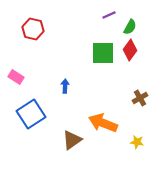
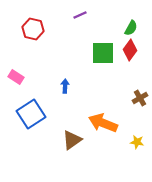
purple line: moved 29 px left
green semicircle: moved 1 px right, 1 px down
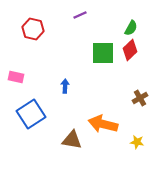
red diamond: rotated 10 degrees clockwise
pink rectangle: rotated 21 degrees counterclockwise
orange arrow: moved 1 px down; rotated 8 degrees counterclockwise
brown triangle: rotated 45 degrees clockwise
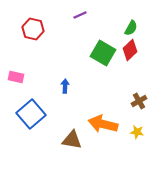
green square: rotated 30 degrees clockwise
brown cross: moved 1 px left, 3 px down
blue square: rotated 8 degrees counterclockwise
yellow star: moved 10 px up
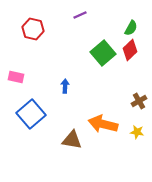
green square: rotated 20 degrees clockwise
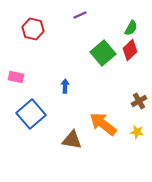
orange arrow: rotated 24 degrees clockwise
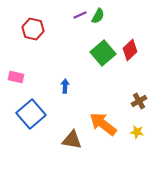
green semicircle: moved 33 px left, 12 px up
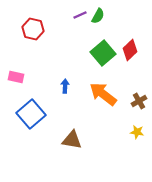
orange arrow: moved 30 px up
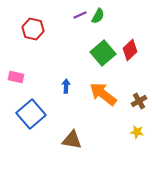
blue arrow: moved 1 px right
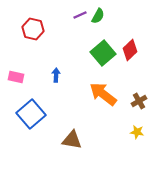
blue arrow: moved 10 px left, 11 px up
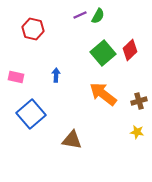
brown cross: rotated 14 degrees clockwise
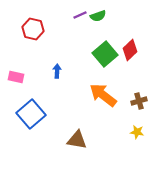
green semicircle: rotated 42 degrees clockwise
green square: moved 2 px right, 1 px down
blue arrow: moved 1 px right, 4 px up
orange arrow: moved 1 px down
brown triangle: moved 5 px right
